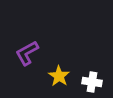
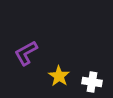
purple L-shape: moved 1 px left
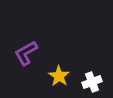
white cross: rotated 30 degrees counterclockwise
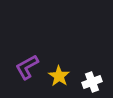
purple L-shape: moved 1 px right, 14 px down
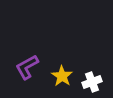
yellow star: moved 3 px right
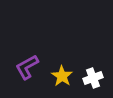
white cross: moved 1 px right, 4 px up
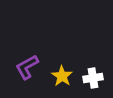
white cross: rotated 12 degrees clockwise
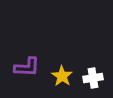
purple L-shape: rotated 148 degrees counterclockwise
